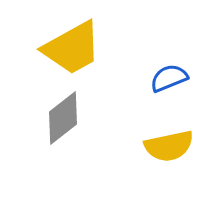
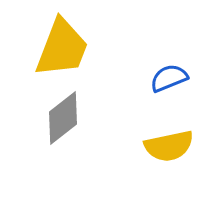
yellow trapezoid: moved 10 px left; rotated 40 degrees counterclockwise
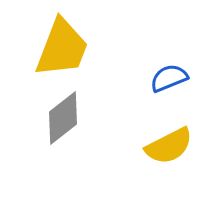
yellow semicircle: rotated 15 degrees counterclockwise
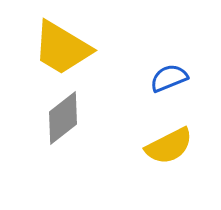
yellow trapezoid: rotated 100 degrees clockwise
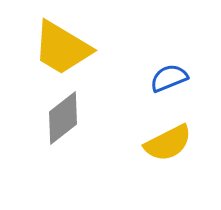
yellow semicircle: moved 1 px left, 3 px up
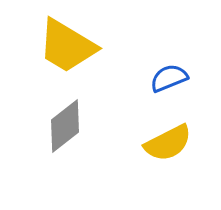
yellow trapezoid: moved 5 px right, 2 px up
gray diamond: moved 2 px right, 8 px down
